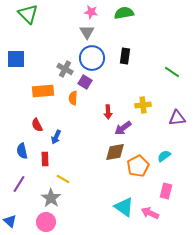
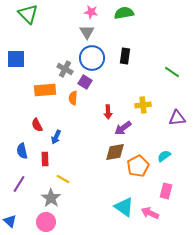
orange rectangle: moved 2 px right, 1 px up
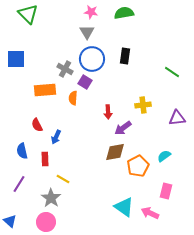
blue circle: moved 1 px down
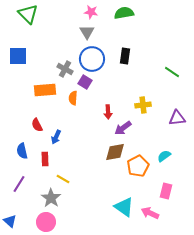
blue square: moved 2 px right, 3 px up
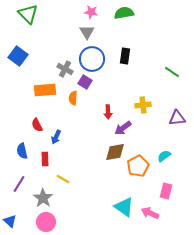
blue square: rotated 36 degrees clockwise
gray star: moved 8 px left
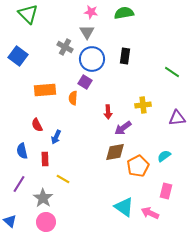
gray cross: moved 22 px up
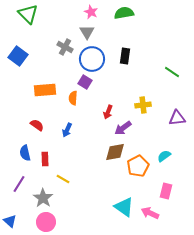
pink star: rotated 16 degrees clockwise
red arrow: rotated 24 degrees clockwise
red semicircle: rotated 152 degrees clockwise
blue arrow: moved 11 px right, 7 px up
blue semicircle: moved 3 px right, 2 px down
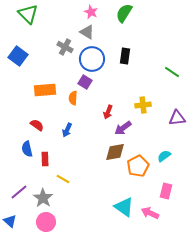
green semicircle: rotated 48 degrees counterclockwise
gray triangle: rotated 28 degrees counterclockwise
blue semicircle: moved 2 px right, 4 px up
purple line: moved 8 px down; rotated 18 degrees clockwise
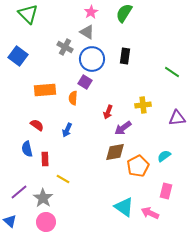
pink star: rotated 16 degrees clockwise
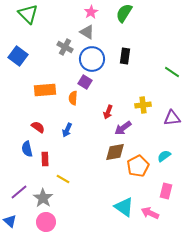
purple triangle: moved 5 px left
red semicircle: moved 1 px right, 2 px down
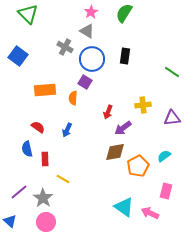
gray triangle: moved 1 px up
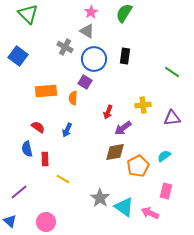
blue circle: moved 2 px right
orange rectangle: moved 1 px right, 1 px down
gray star: moved 57 px right
